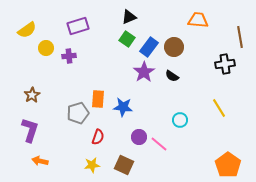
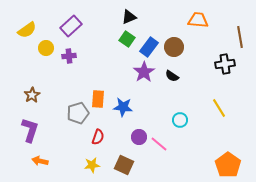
purple rectangle: moved 7 px left; rotated 25 degrees counterclockwise
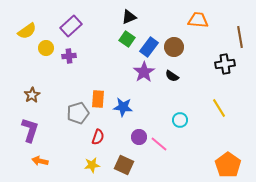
yellow semicircle: moved 1 px down
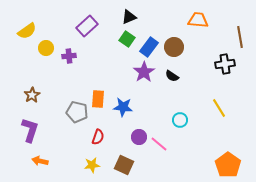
purple rectangle: moved 16 px right
gray pentagon: moved 1 px left, 1 px up; rotated 30 degrees clockwise
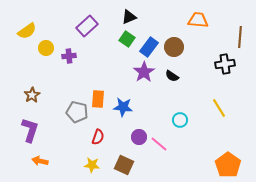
brown line: rotated 15 degrees clockwise
yellow star: rotated 14 degrees clockwise
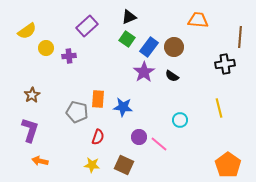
yellow line: rotated 18 degrees clockwise
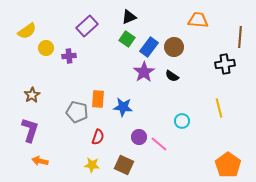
cyan circle: moved 2 px right, 1 px down
